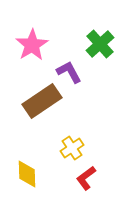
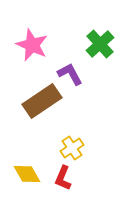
pink star: rotated 16 degrees counterclockwise
purple L-shape: moved 1 px right, 2 px down
yellow diamond: rotated 28 degrees counterclockwise
red L-shape: moved 23 px left; rotated 30 degrees counterclockwise
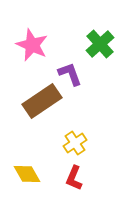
purple L-shape: rotated 8 degrees clockwise
yellow cross: moved 3 px right, 5 px up
red L-shape: moved 11 px right
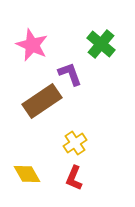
green cross: moved 1 px right; rotated 8 degrees counterclockwise
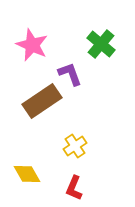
yellow cross: moved 3 px down
red L-shape: moved 10 px down
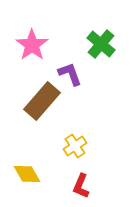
pink star: rotated 12 degrees clockwise
brown rectangle: rotated 15 degrees counterclockwise
red L-shape: moved 7 px right, 2 px up
